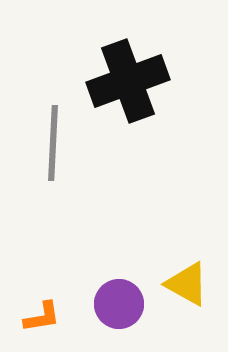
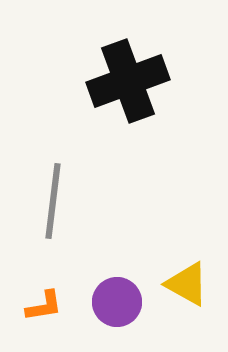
gray line: moved 58 px down; rotated 4 degrees clockwise
purple circle: moved 2 px left, 2 px up
orange L-shape: moved 2 px right, 11 px up
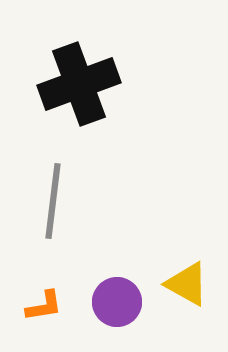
black cross: moved 49 px left, 3 px down
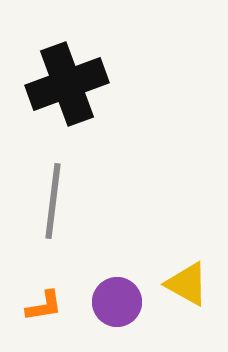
black cross: moved 12 px left
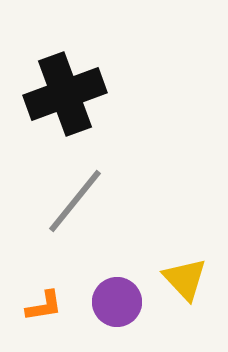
black cross: moved 2 px left, 10 px down
gray line: moved 22 px right; rotated 32 degrees clockwise
yellow triangle: moved 2 px left, 5 px up; rotated 18 degrees clockwise
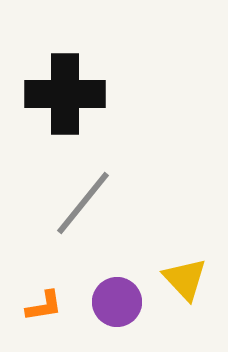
black cross: rotated 20 degrees clockwise
gray line: moved 8 px right, 2 px down
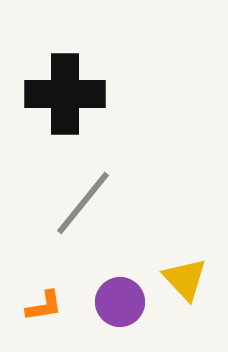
purple circle: moved 3 px right
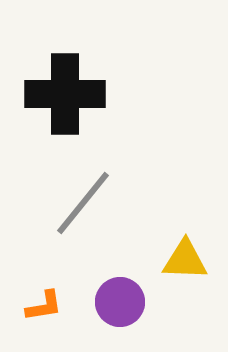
yellow triangle: moved 19 px up; rotated 45 degrees counterclockwise
